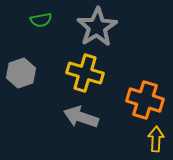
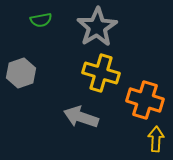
yellow cross: moved 16 px right
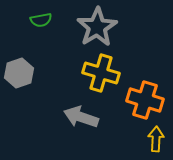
gray hexagon: moved 2 px left
